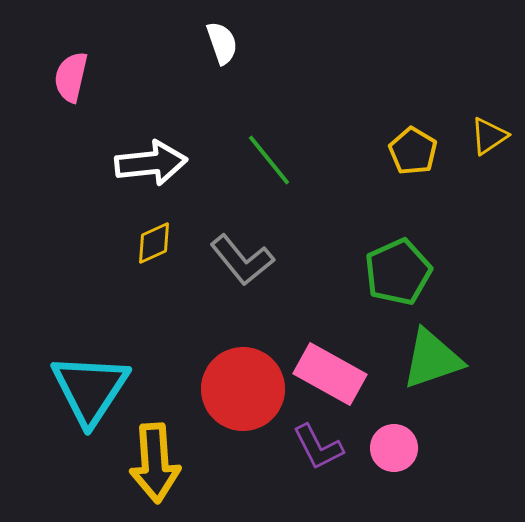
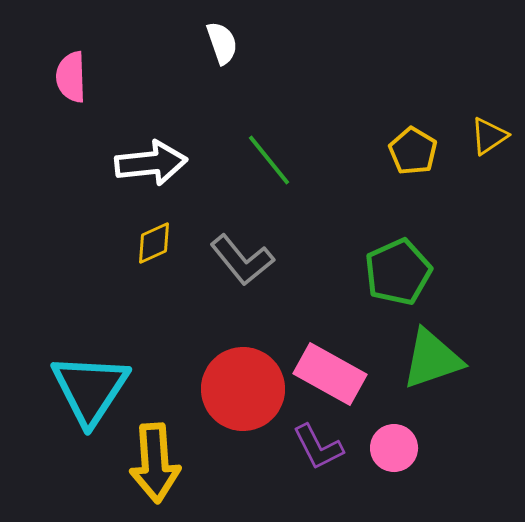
pink semicircle: rotated 15 degrees counterclockwise
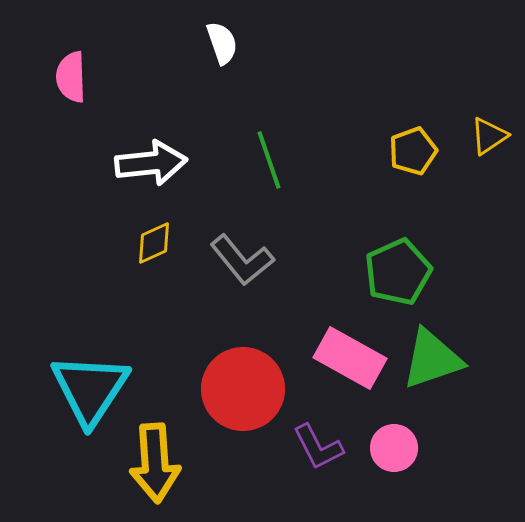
yellow pentagon: rotated 21 degrees clockwise
green line: rotated 20 degrees clockwise
pink rectangle: moved 20 px right, 16 px up
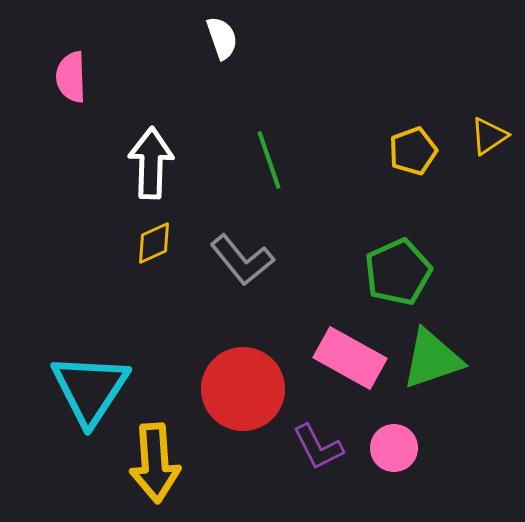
white semicircle: moved 5 px up
white arrow: rotated 82 degrees counterclockwise
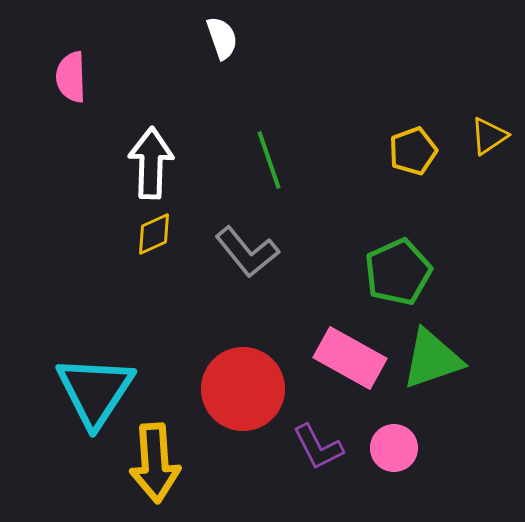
yellow diamond: moved 9 px up
gray L-shape: moved 5 px right, 8 px up
cyan triangle: moved 5 px right, 2 px down
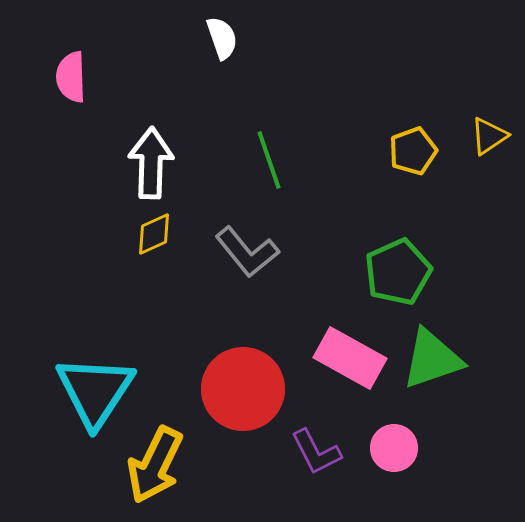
purple L-shape: moved 2 px left, 5 px down
yellow arrow: moved 2 px down; rotated 30 degrees clockwise
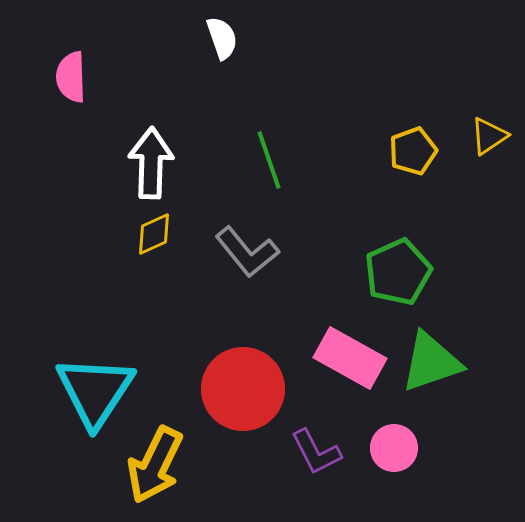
green triangle: moved 1 px left, 3 px down
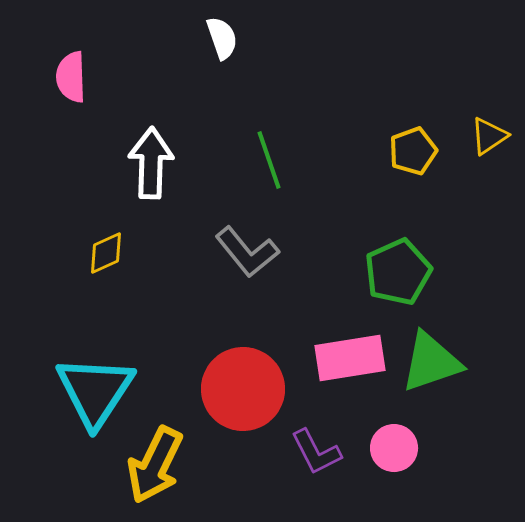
yellow diamond: moved 48 px left, 19 px down
pink rectangle: rotated 38 degrees counterclockwise
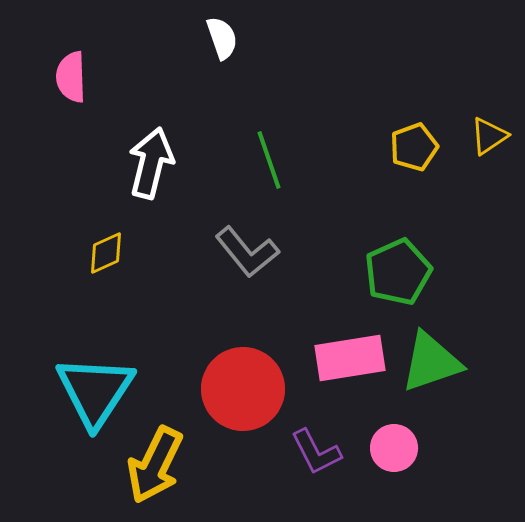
yellow pentagon: moved 1 px right, 4 px up
white arrow: rotated 12 degrees clockwise
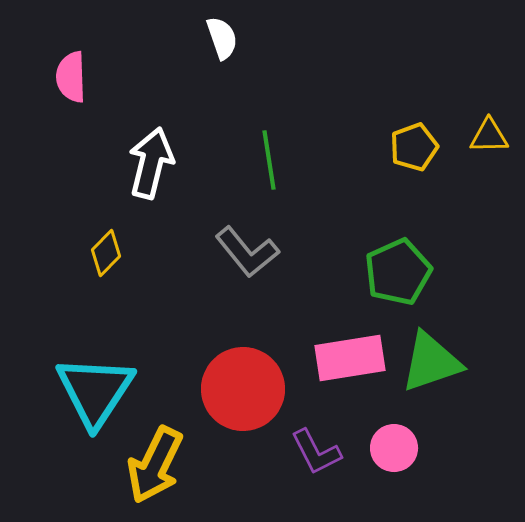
yellow triangle: rotated 33 degrees clockwise
green line: rotated 10 degrees clockwise
yellow diamond: rotated 21 degrees counterclockwise
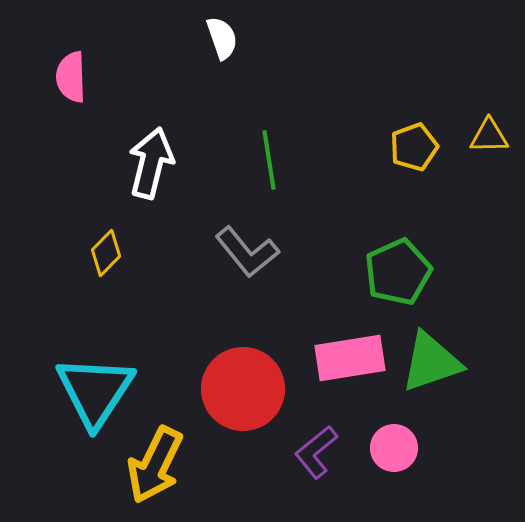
purple L-shape: rotated 78 degrees clockwise
